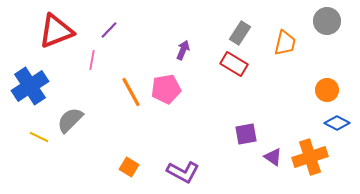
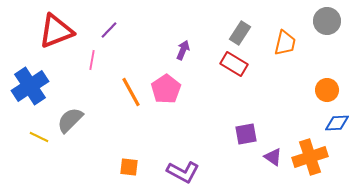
pink pentagon: rotated 24 degrees counterclockwise
blue diamond: rotated 30 degrees counterclockwise
orange square: rotated 24 degrees counterclockwise
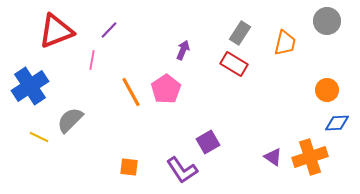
purple square: moved 38 px left, 8 px down; rotated 20 degrees counterclockwise
purple L-shape: moved 1 px left, 2 px up; rotated 28 degrees clockwise
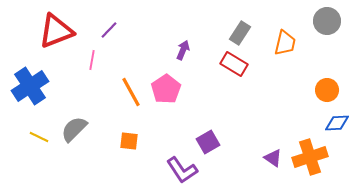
gray semicircle: moved 4 px right, 9 px down
purple triangle: moved 1 px down
orange square: moved 26 px up
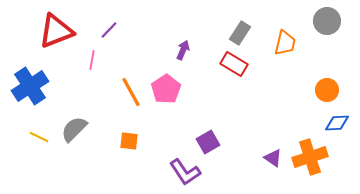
purple L-shape: moved 3 px right, 2 px down
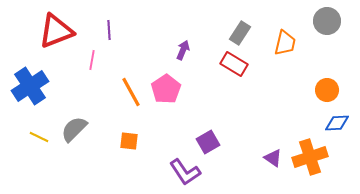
purple line: rotated 48 degrees counterclockwise
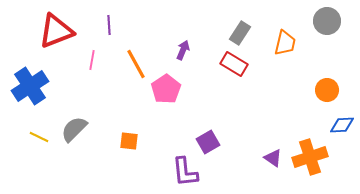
purple line: moved 5 px up
orange line: moved 5 px right, 28 px up
blue diamond: moved 5 px right, 2 px down
purple L-shape: rotated 28 degrees clockwise
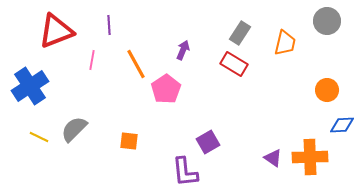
orange cross: rotated 16 degrees clockwise
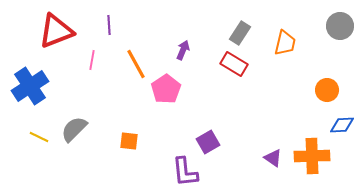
gray circle: moved 13 px right, 5 px down
orange cross: moved 2 px right, 1 px up
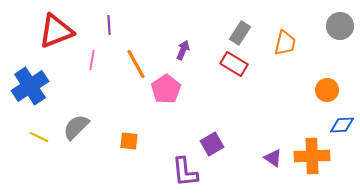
gray semicircle: moved 2 px right, 2 px up
purple square: moved 4 px right, 2 px down
